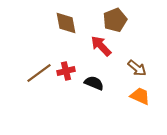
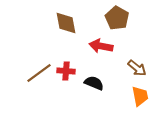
brown pentagon: moved 2 px right, 2 px up; rotated 20 degrees counterclockwise
red arrow: rotated 35 degrees counterclockwise
red cross: rotated 18 degrees clockwise
orange trapezoid: rotated 55 degrees clockwise
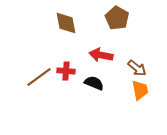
red arrow: moved 9 px down
brown line: moved 4 px down
orange trapezoid: moved 6 px up
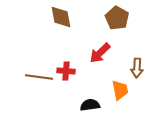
brown diamond: moved 5 px left, 6 px up
red arrow: moved 1 px left, 2 px up; rotated 55 degrees counterclockwise
brown arrow: rotated 54 degrees clockwise
brown line: rotated 44 degrees clockwise
black semicircle: moved 4 px left, 22 px down; rotated 30 degrees counterclockwise
orange trapezoid: moved 20 px left
